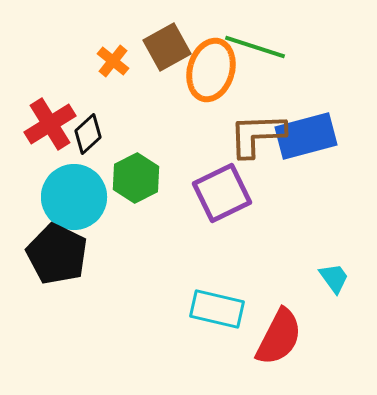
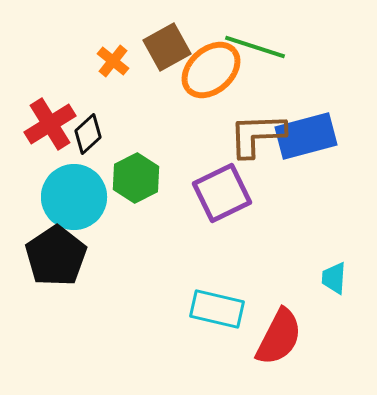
orange ellipse: rotated 32 degrees clockwise
black pentagon: moved 1 px left, 2 px down; rotated 12 degrees clockwise
cyan trapezoid: rotated 140 degrees counterclockwise
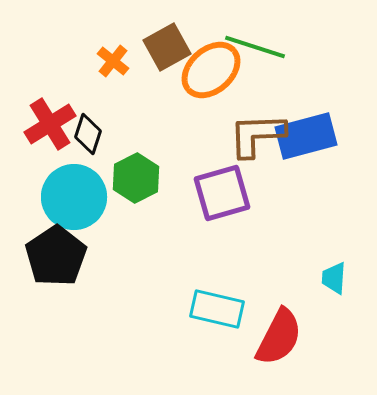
black diamond: rotated 30 degrees counterclockwise
purple square: rotated 10 degrees clockwise
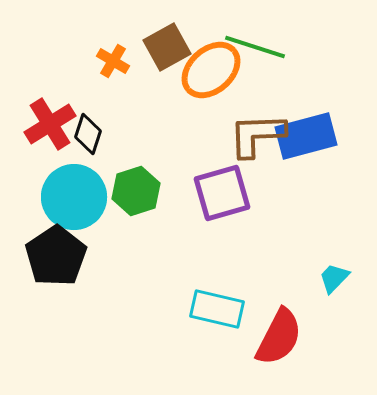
orange cross: rotated 8 degrees counterclockwise
green hexagon: moved 13 px down; rotated 9 degrees clockwise
cyan trapezoid: rotated 40 degrees clockwise
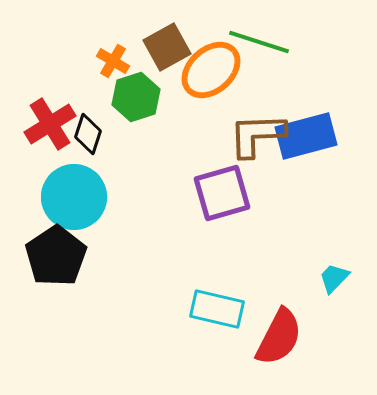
green line: moved 4 px right, 5 px up
green hexagon: moved 94 px up
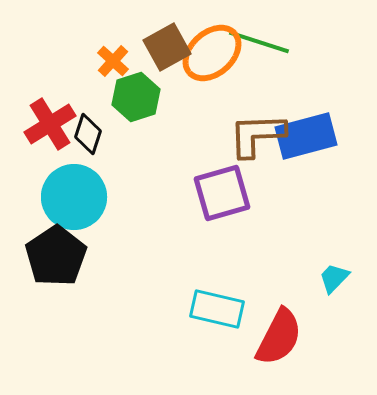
orange cross: rotated 12 degrees clockwise
orange ellipse: moved 1 px right, 17 px up
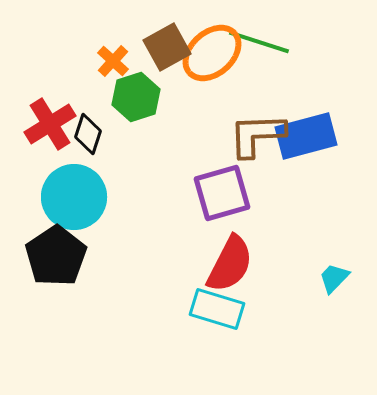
cyan rectangle: rotated 4 degrees clockwise
red semicircle: moved 49 px left, 73 px up
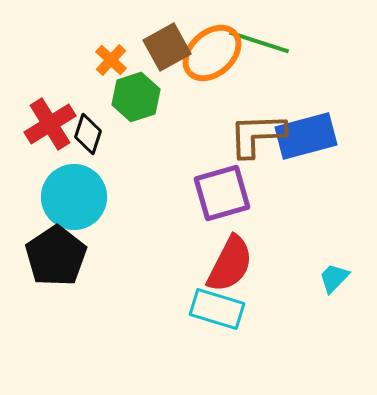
orange cross: moved 2 px left, 1 px up
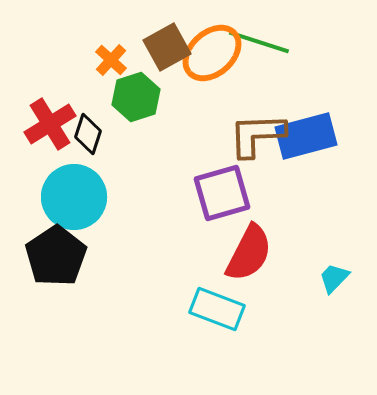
red semicircle: moved 19 px right, 11 px up
cyan rectangle: rotated 4 degrees clockwise
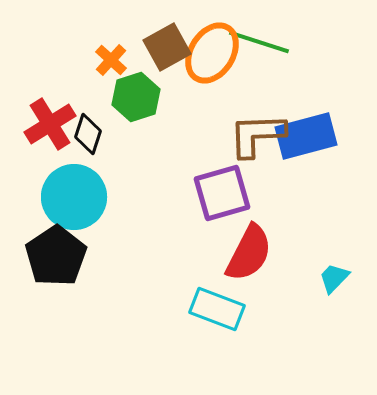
orange ellipse: rotated 16 degrees counterclockwise
